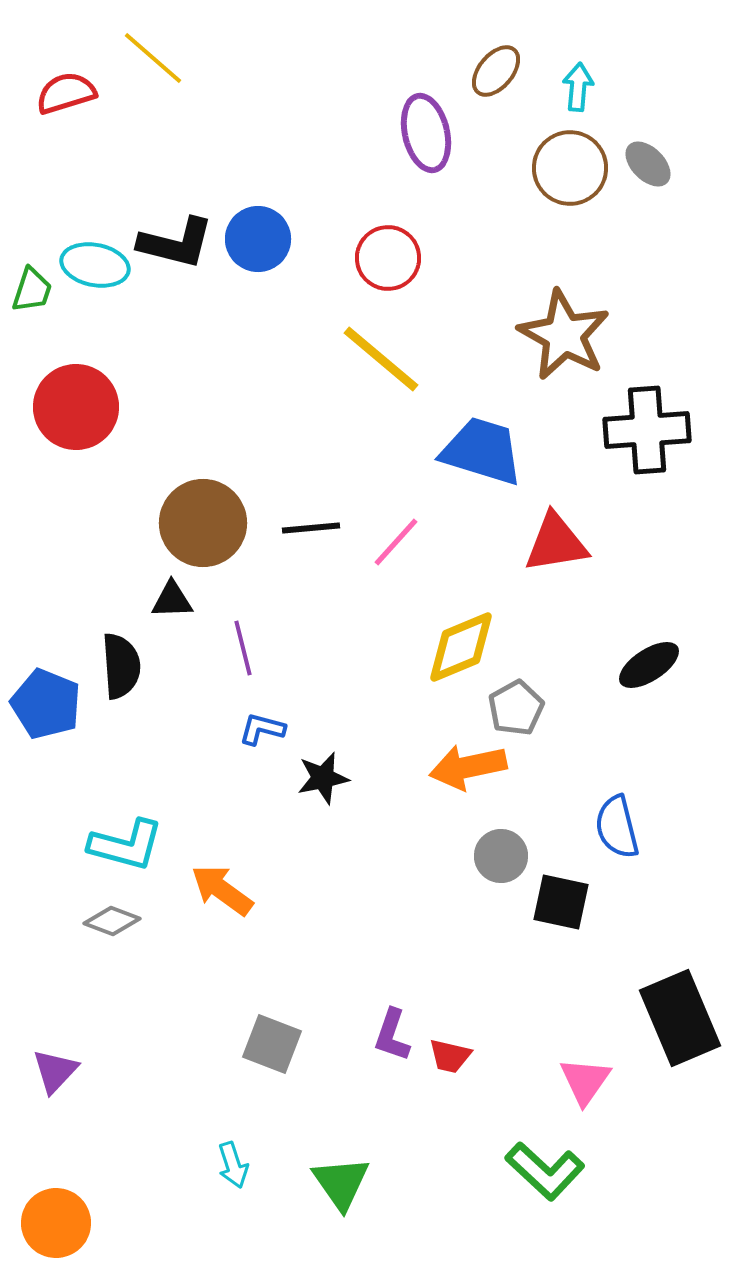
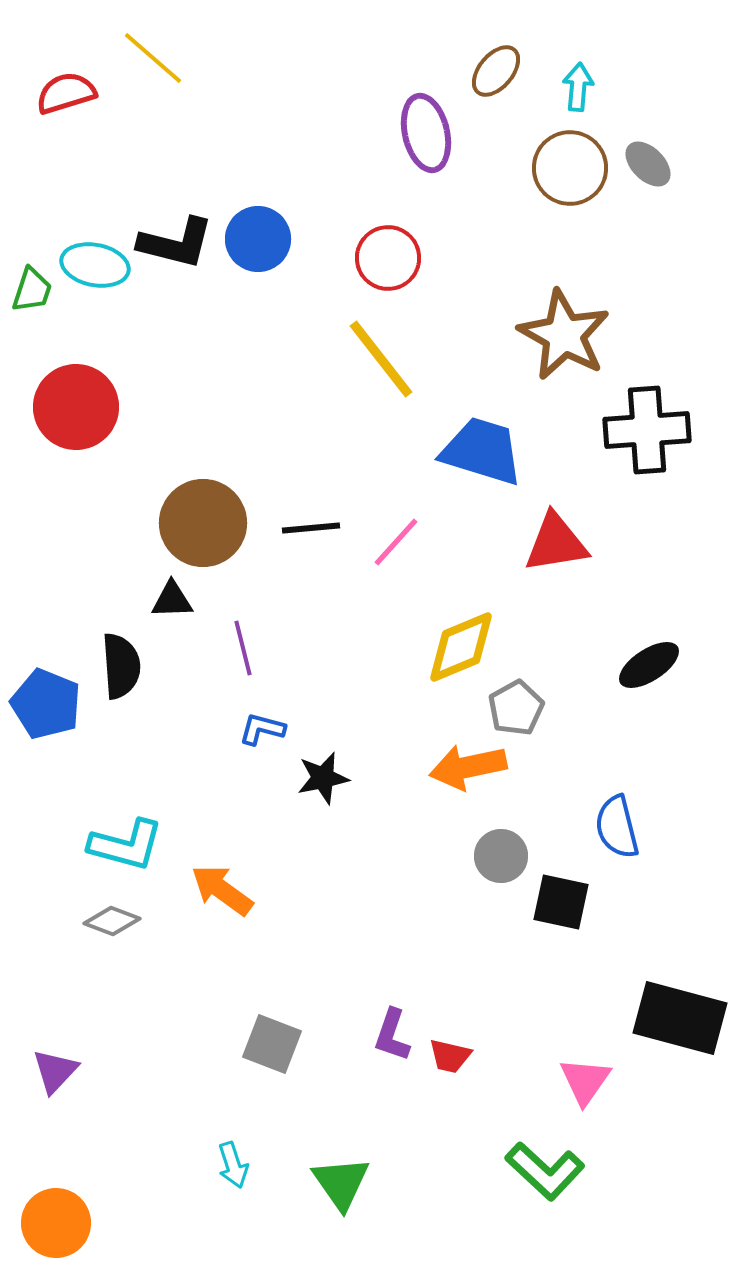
yellow line at (381, 359): rotated 12 degrees clockwise
black rectangle at (680, 1018): rotated 52 degrees counterclockwise
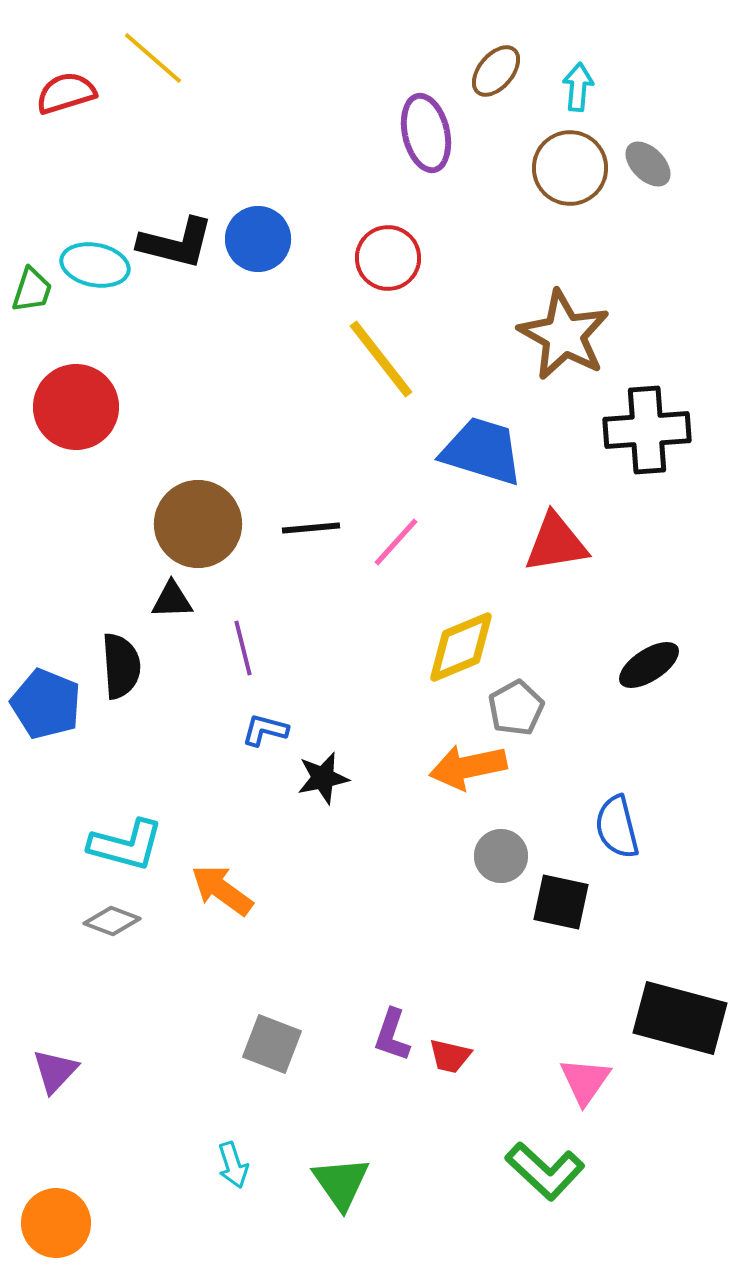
brown circle at (203, 523): moved 5 px left, 1 px down
blue L-shape at (262, 729): moved 3 px right, 1 px down
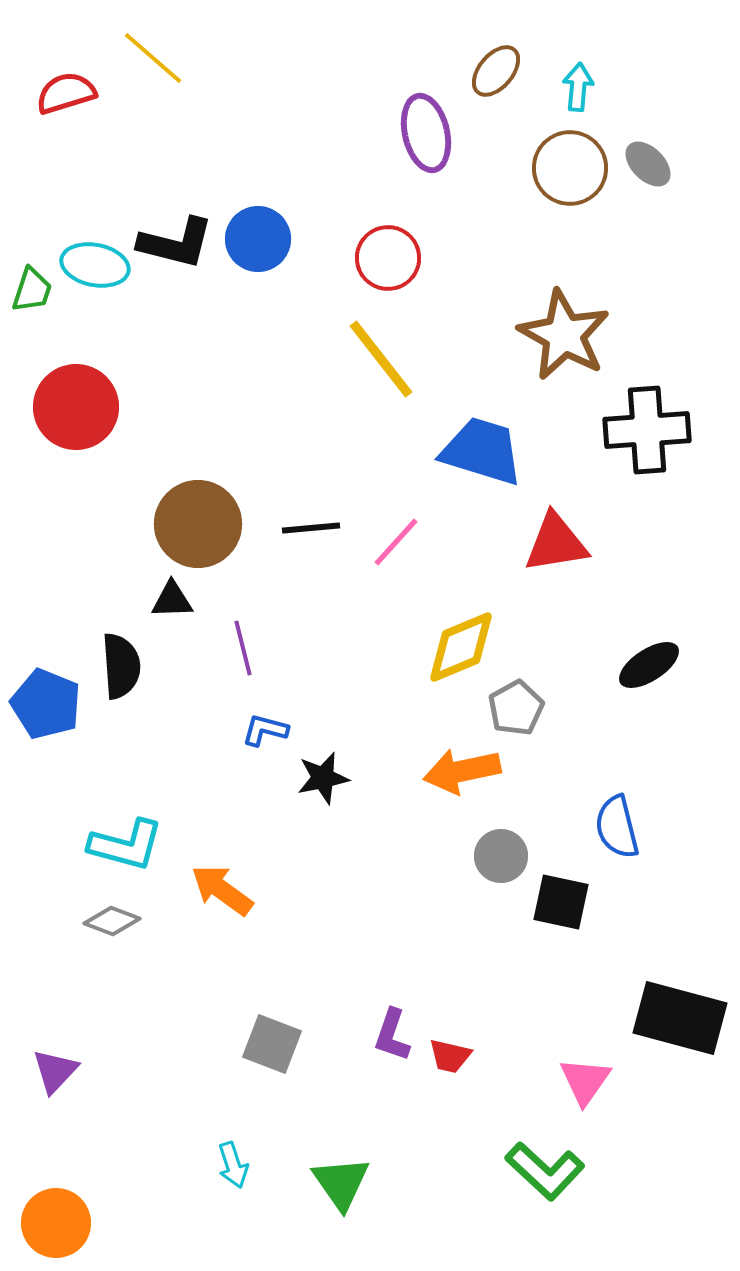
orange arrow at (468, 767): moved 6 px left, 4 px down
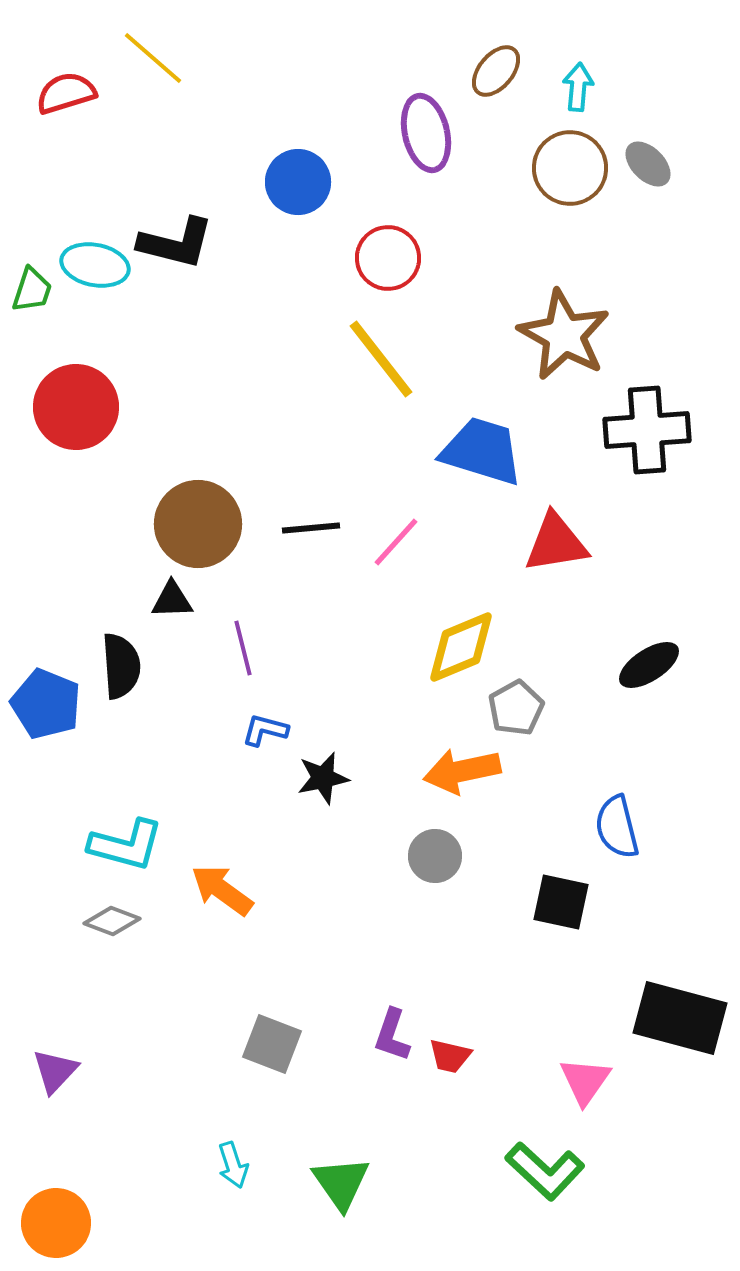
blue circle at (258, 239): moved 40 px right, 57 px up
gray circle at (501, 856): moved 66 px left
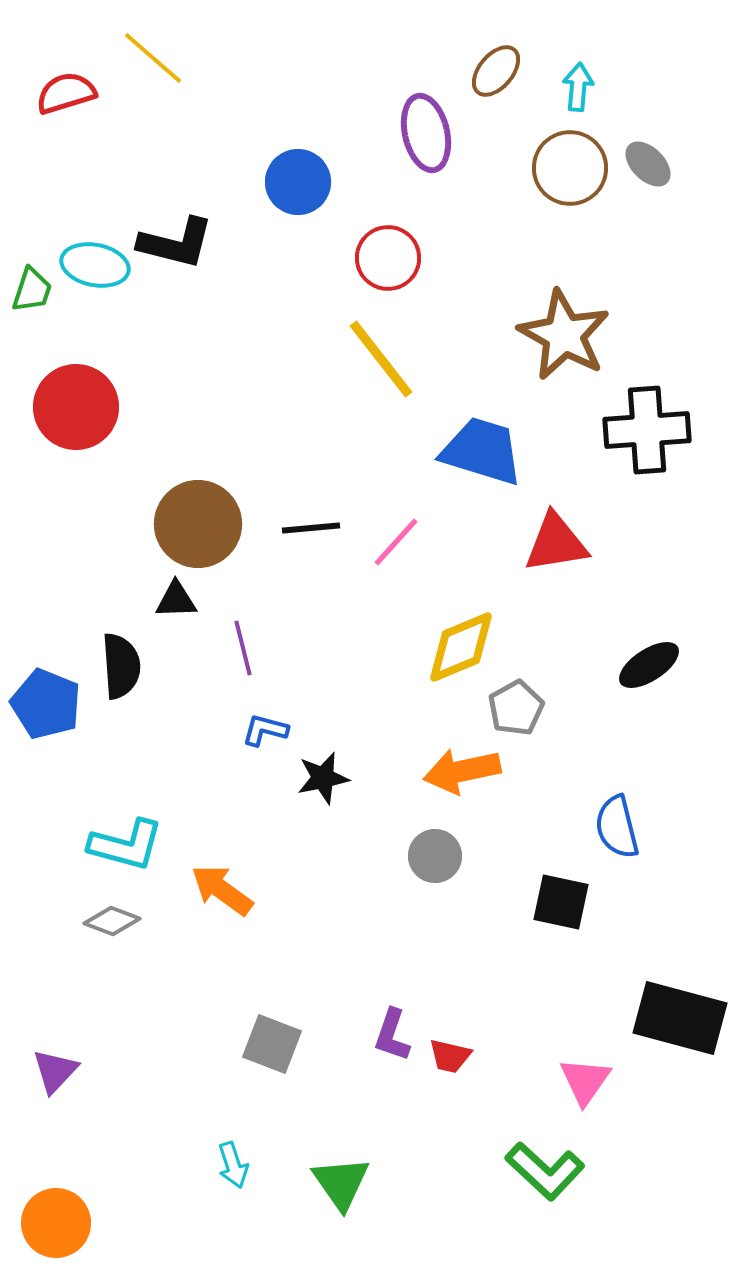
black triangle at (172, 600): moved 4 px right
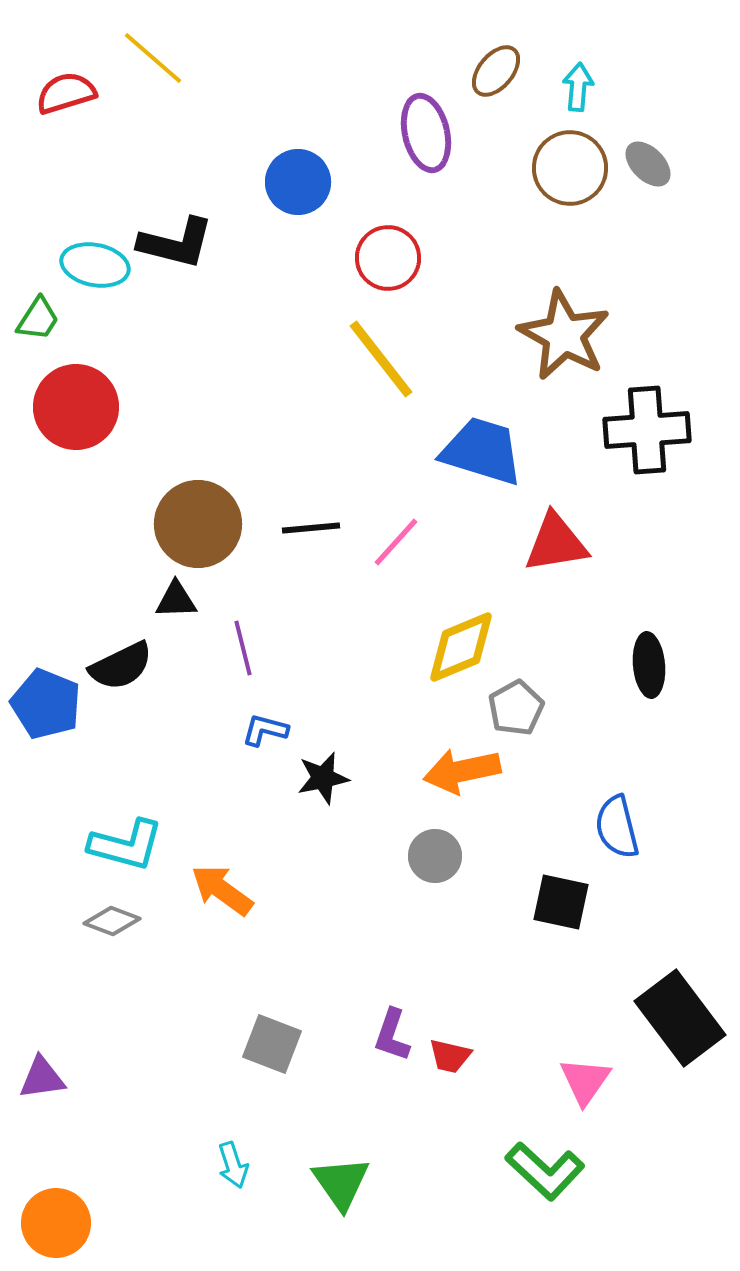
green trapezoid at (32, 290): moved 6 px right, 29 px down; rotated 15 degrees clockwise
black ellipse at (649, 665): rotated 62 degrees counterclockwise
black semicircle at (121, 666): rotated 68 degrees clockwise
black rectangle at (680, 1018): rotated 38 degrees clockwise
purple triangle at (55, 1071): moved 13 px left, 7 px down; rotated 39 degrees clockwise
